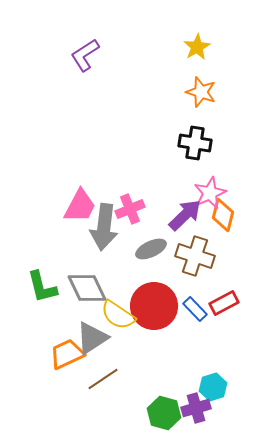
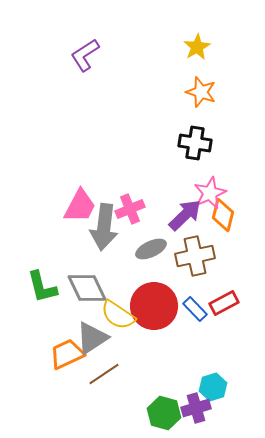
brown cross: rotated 30 degrees counterclockwise
brown line: moved 1 px right, 5 px up
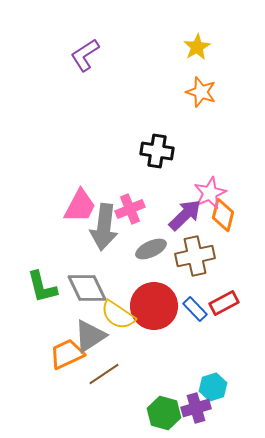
black cross: moved 38 px left, 8 px down
gray triangle: moved 2 px left, 2 px up
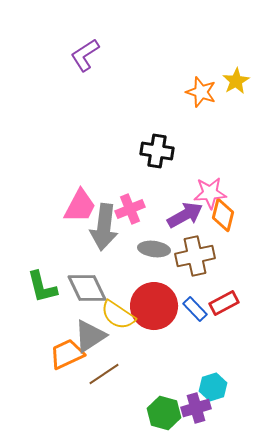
yellow star: moved 39 px right, 34 px down
pink star: rotated 20 degrees clockwise
purple arrow: rotated 15 degrees clockwise
gray ellipse: moved 3 px right; rotated 32 degrees clockwise
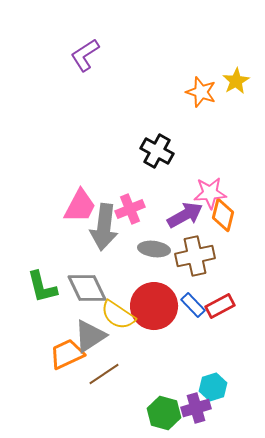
black cross: rotated 20 degrees clockwise
red rectangle: moved 4 px left, 3 px down
blue rectangle: moved 2 px left, 4 px up
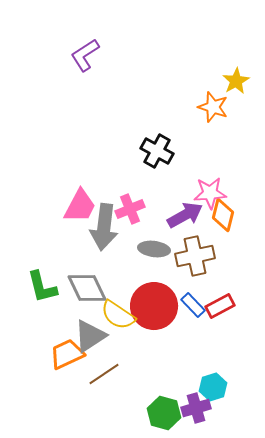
orange star: moved 12 px right, 15 px down
